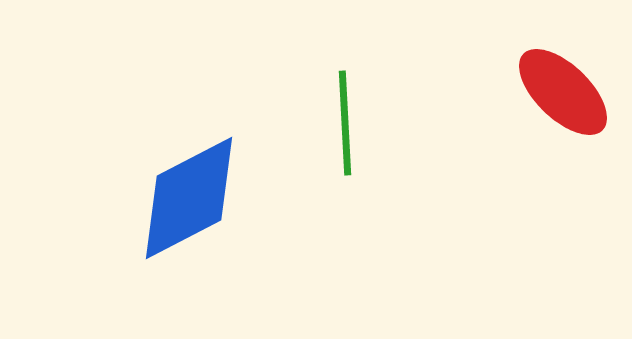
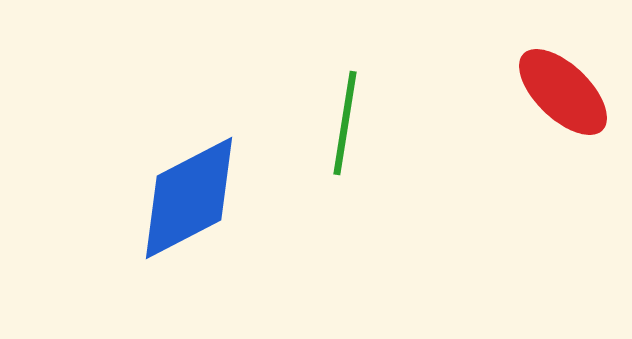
green line: rotated 12 degrees clockwise
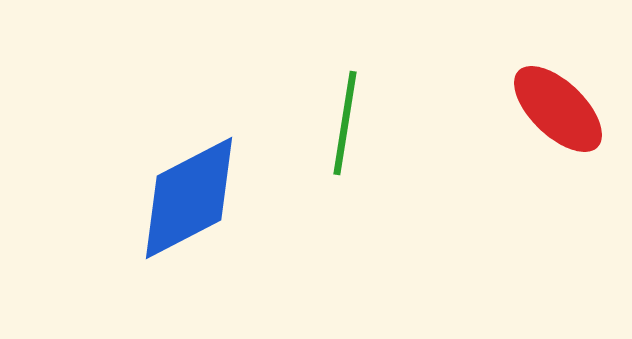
red ellipse: moved 5 px left, 17 px down
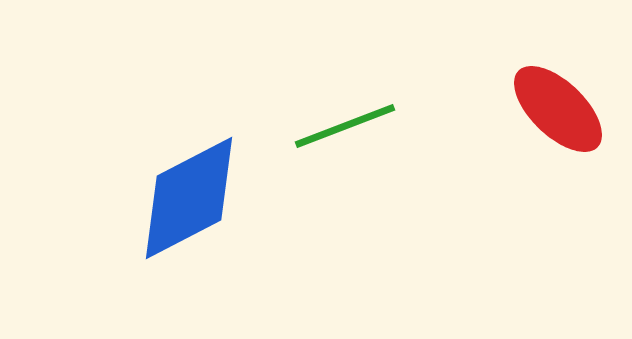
green line: moved 3 px down; rotated 60 degrees clockwise
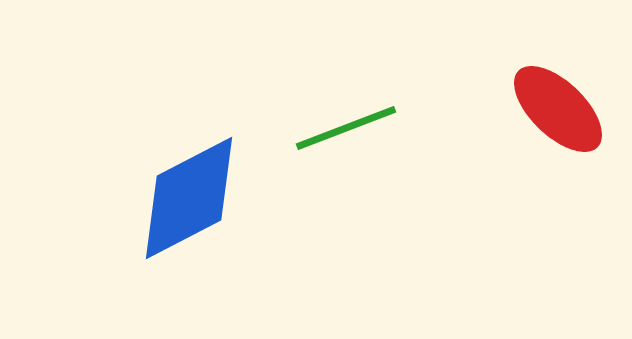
green line: moved 1 px right, 2 px down
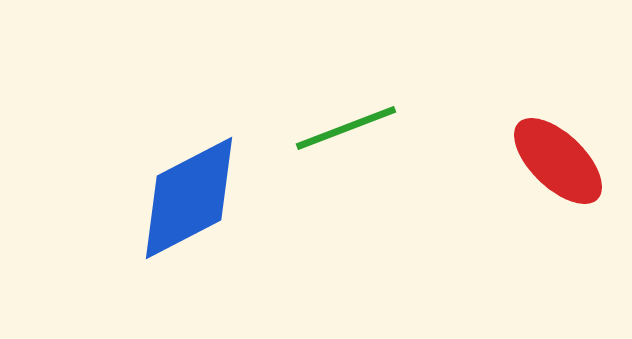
red ellipse: moved 52 px down
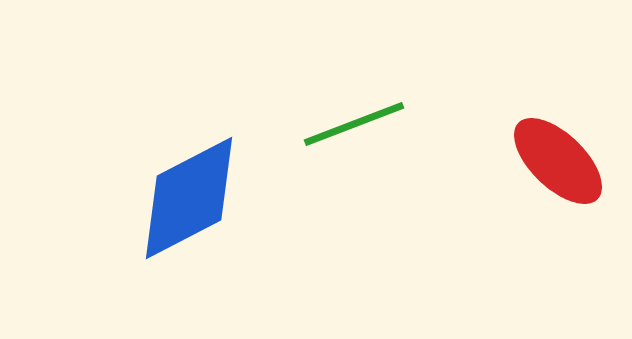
green line: moved 8 px right, 4 px up
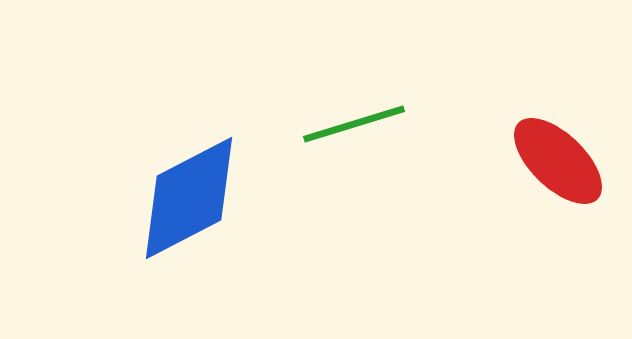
green line: rotated 4 degrees clockwise
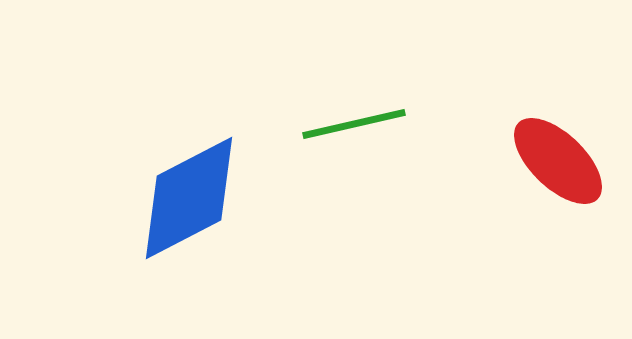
green line: rotated 4 degrees clockwise
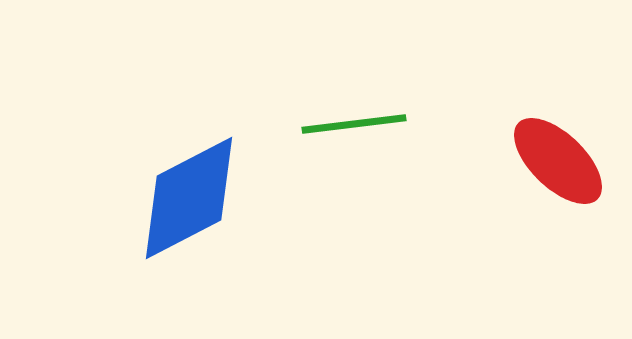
green line: rotated 6 degrees clockwise
